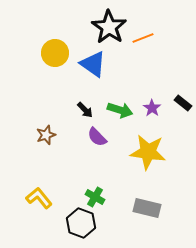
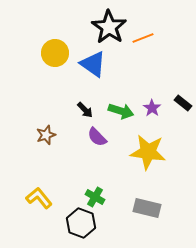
green arrow: moved 1 px right, 1 px down
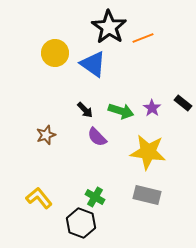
gray rectangle: moved 13 px up
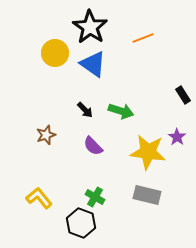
black star: moved 19 px left
black rectangle: moved 8 px up; rotated 18 degrees clockwise
purple star: moved 25 px right, 29 px down
purple semicircle: moved 4 px left, 9 px down
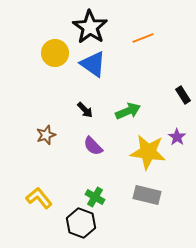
green arrow: moved 7 px right; rotated 40 degrees counterclockwise
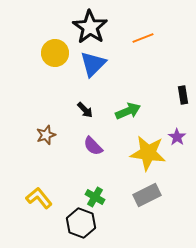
blue triangle: rotated 40 degrees clockwise
black rectangle: rotated 24 degrees clockwise
yellow star: moved 1 px down
gray rectangle: rotated 40 degrees counterclockwise
